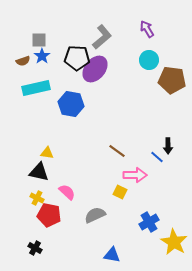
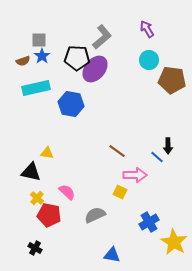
black triangle: moved 8 px left
yellow cross: rotated 16 degrees clockwise
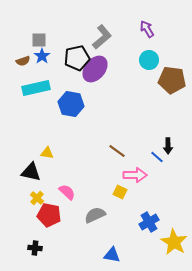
black pentagon: rotated 15 degrees counterclockwise
black cross: rotated 24 degrees counterclockwise
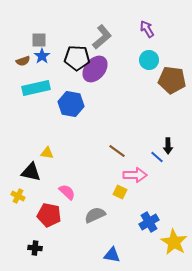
black pentagon: rotated 15 degrees clockwise
yellow cross: moved 19 px left, 2 px up; rotated 16 degrees counterclockwise
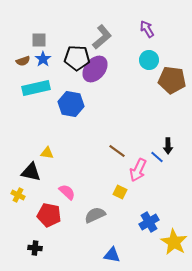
blue star: moved 1 px right, 3 px down
pink arrow: moved 3 px right, 5 px up; rotated 115 degrees clockwise
yellow cross: moved 1 px up
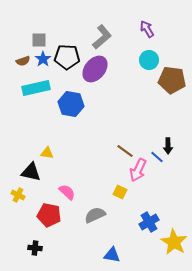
black pentagon: moved 10 px left, 1 px up
brown line: moved 8 px right
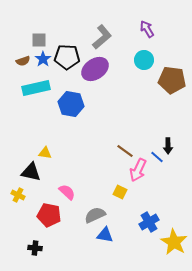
cyan circle: moved 5 px left
purple ellipse: rotated 16 degrees clockwise
yellow triangle: moved 2 px left
blue triangle: moved 7 px left, 20 px up
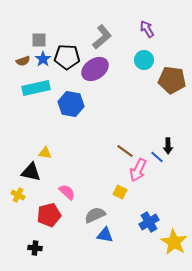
red pentagon: rotated 25 degrees counterclockwise
